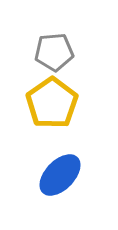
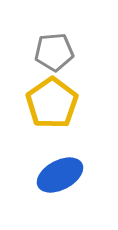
blue ellipse: rotated 18 degrees clockwise
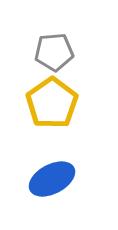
blue ellipse: moved 8 px left, 4 px down
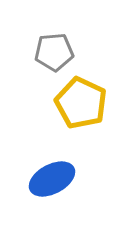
yellow pentagon: moved 29 px right; rotated 12 degrees counterclockwise
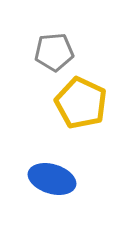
blue ellipse: rotated 45 degrees clockwise
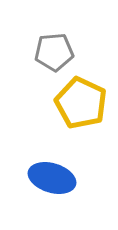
blue ellipse: moved 1 px up
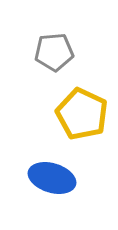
yellow pentagon: moved 1 px right, 11 px down
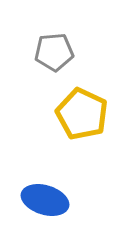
blue ellipse: moved 7 px left, 22 px down
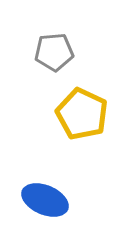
blue ellipse: rotated 6 degrees clockwise
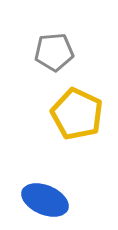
yellow pentagon: moved 5 px left
